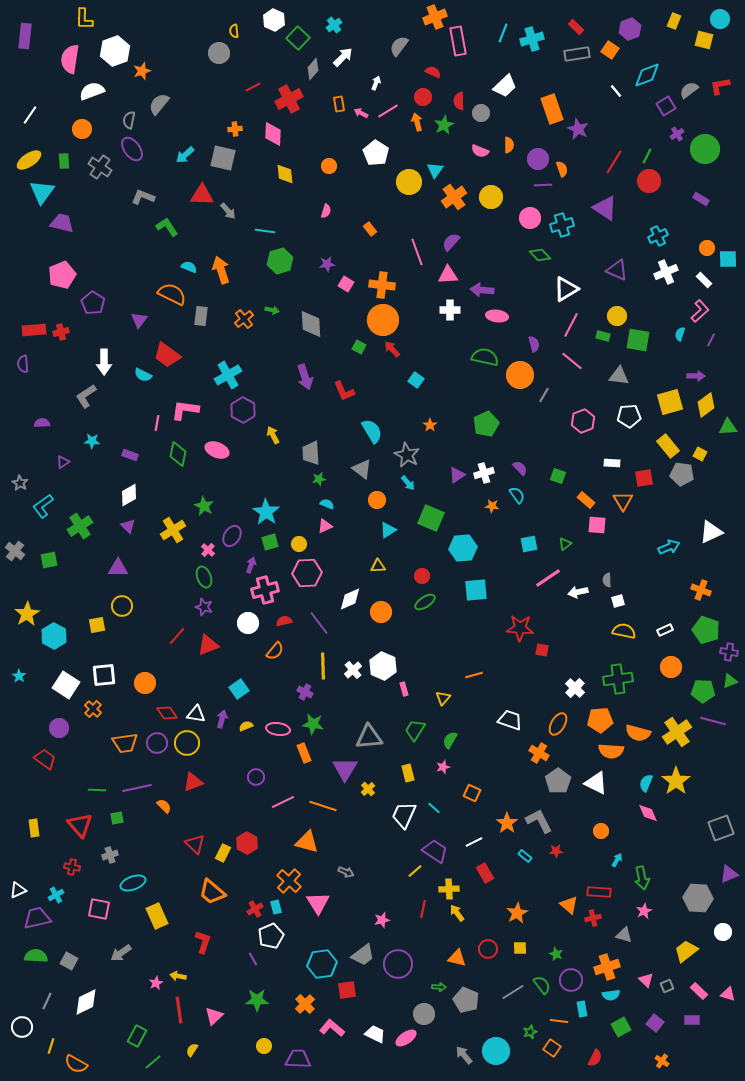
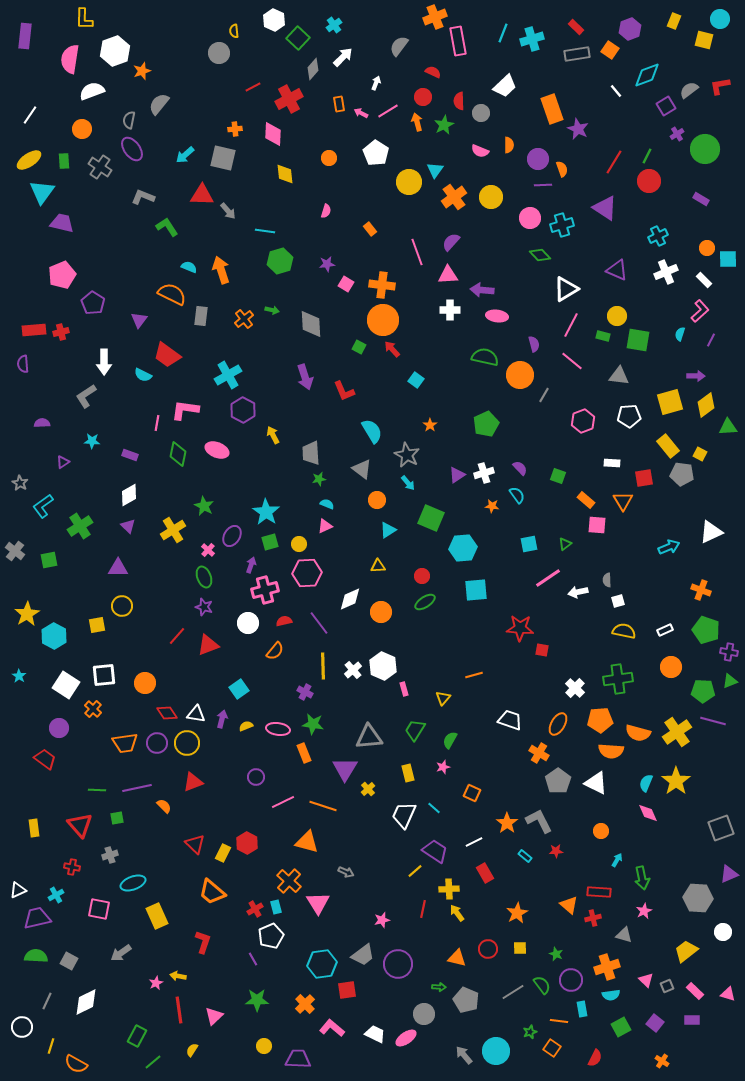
orange circle at (329, 166): moved 8 px up
pink rectangle at (699, 991): moved 4 px left
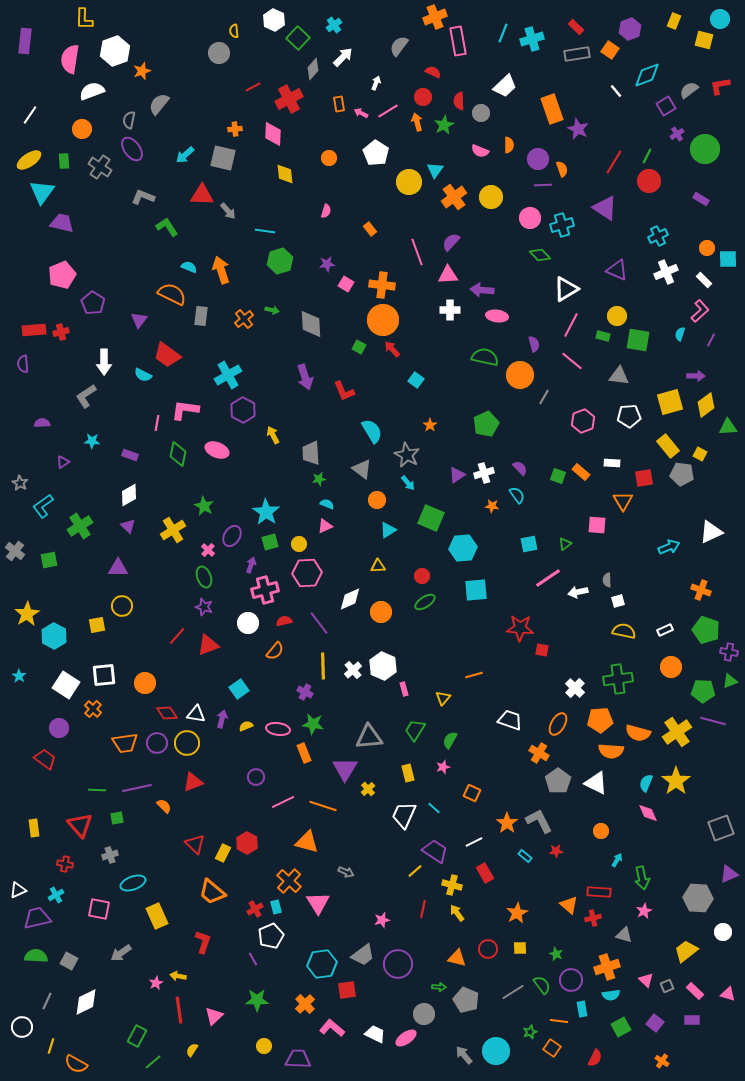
purple rectangle at (25, 36): moved 5 px down
gray line at (544, 395): moved 2 px down
orange rectangle at (586, 500): moved 5 px left, 28 px up
red cross at (72, 867): moved 7 px left, 3 px up
yellow cross at (449, 889): moved 3 px right, 4 px up; rotated 18 degrees clockwise
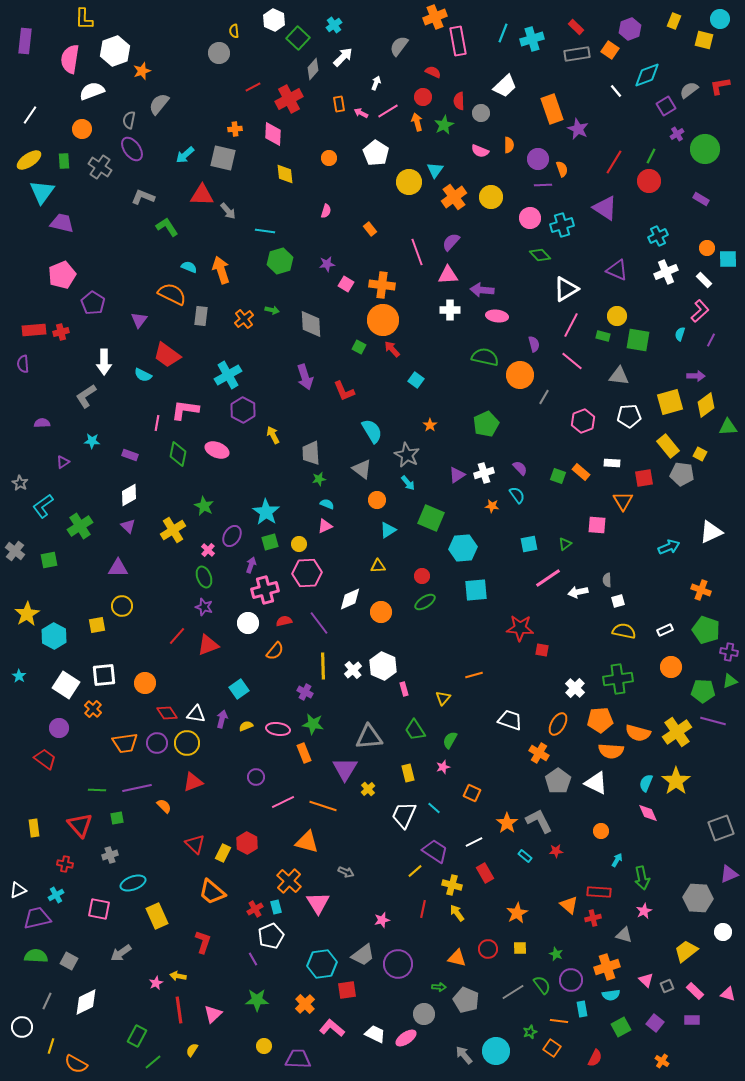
green line at (647, 156): moved 4 px right
green trapezoid at (415, 730): rotated 65 degrees counterclockwise
pink triangle at (214, 1016): moved 1 px left, 2 px up
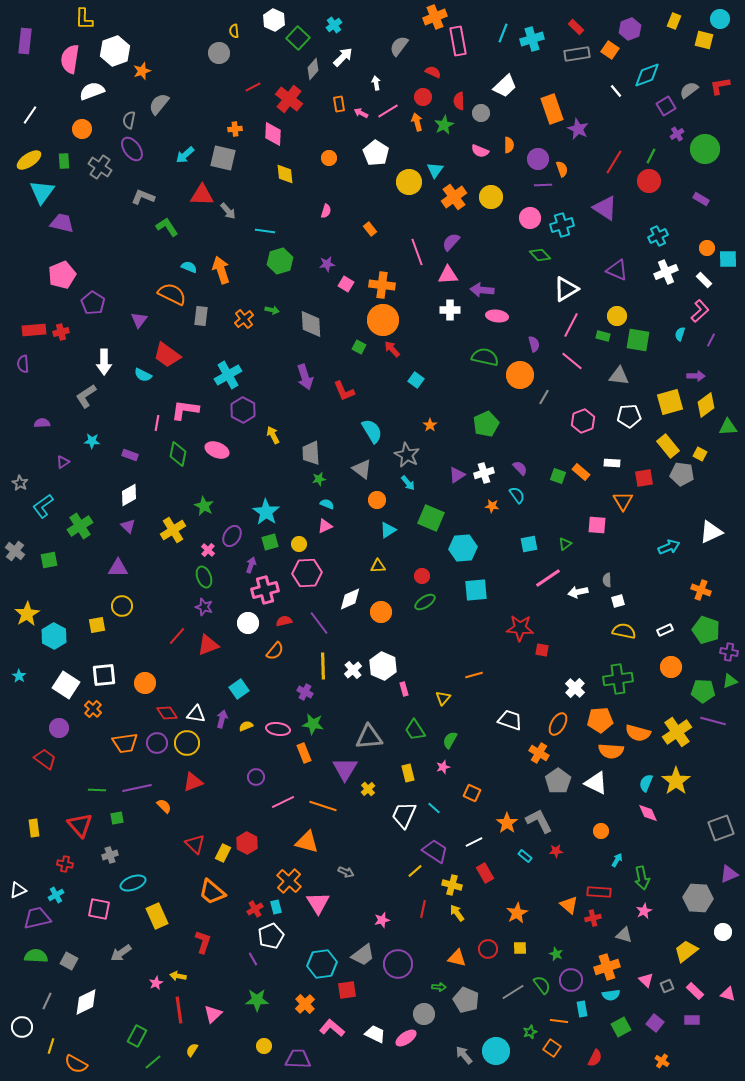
white arrow at (376, 83): rotated 32 degrees counterclockwise
red cross at (289, 99): rotated 24 degrees counterclockwise
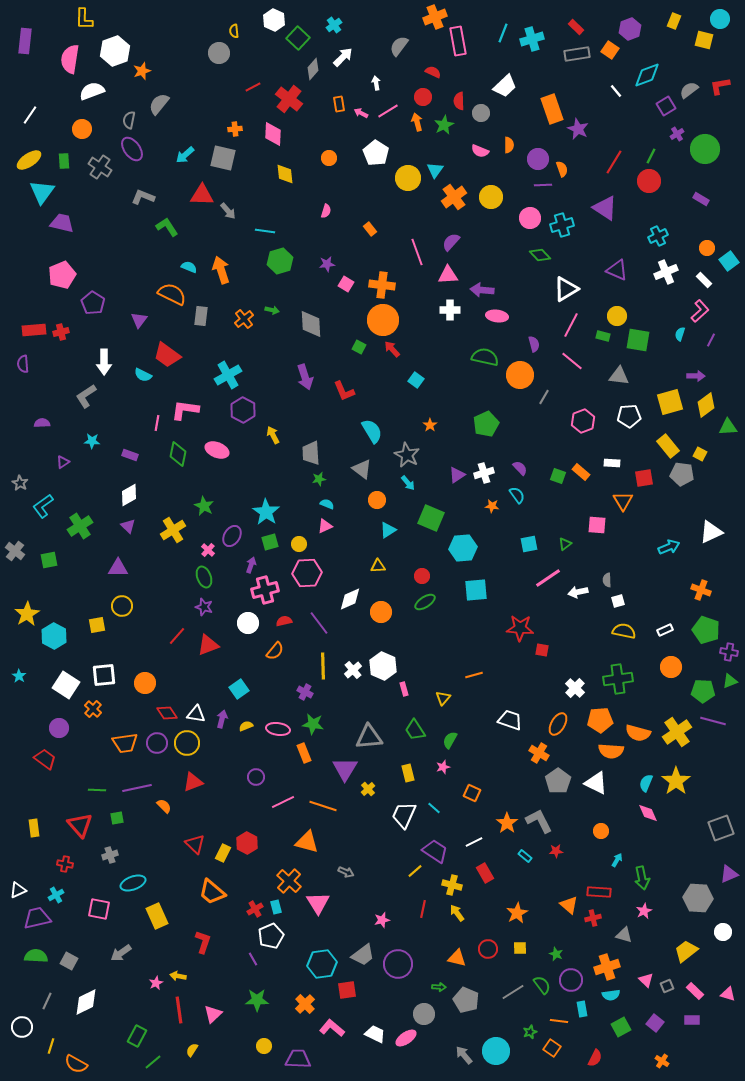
yellow circle at (409, 182): moved 1 px left, 4 px up
cyan square at (728, 259): moved 1 px right, 2 px down; rotated 36 degrees counterclockwise
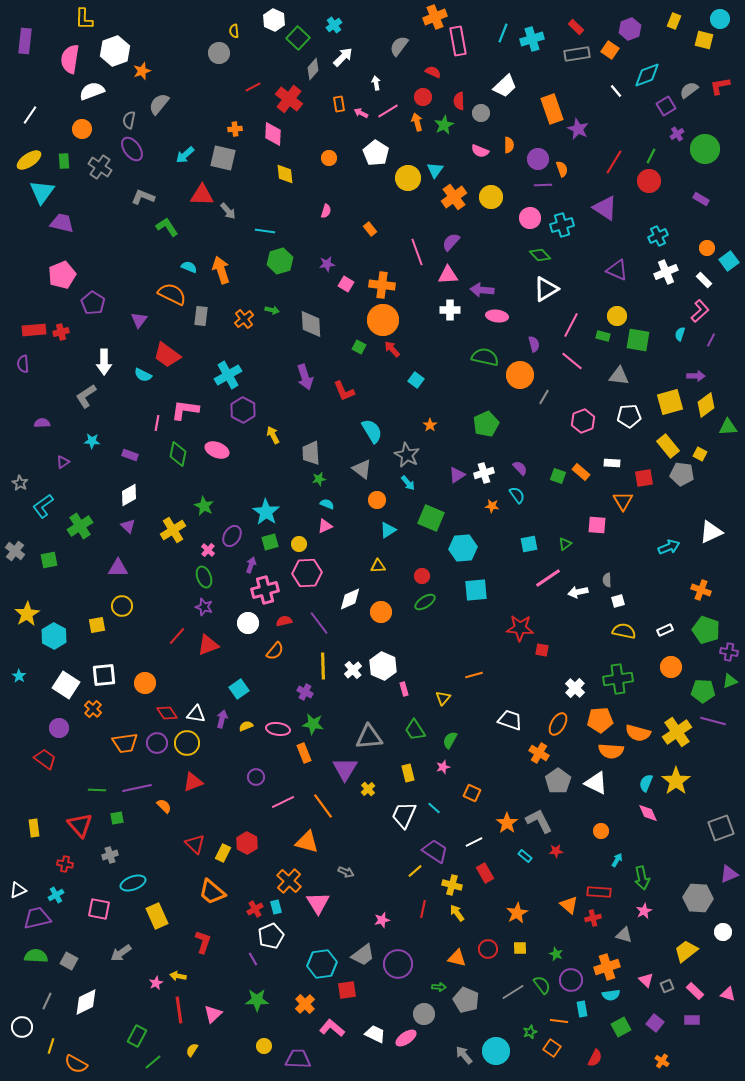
white triangle at (566, 289): moved 20 px left
orange line at (323, 806): rotated 36 degrees clockwise
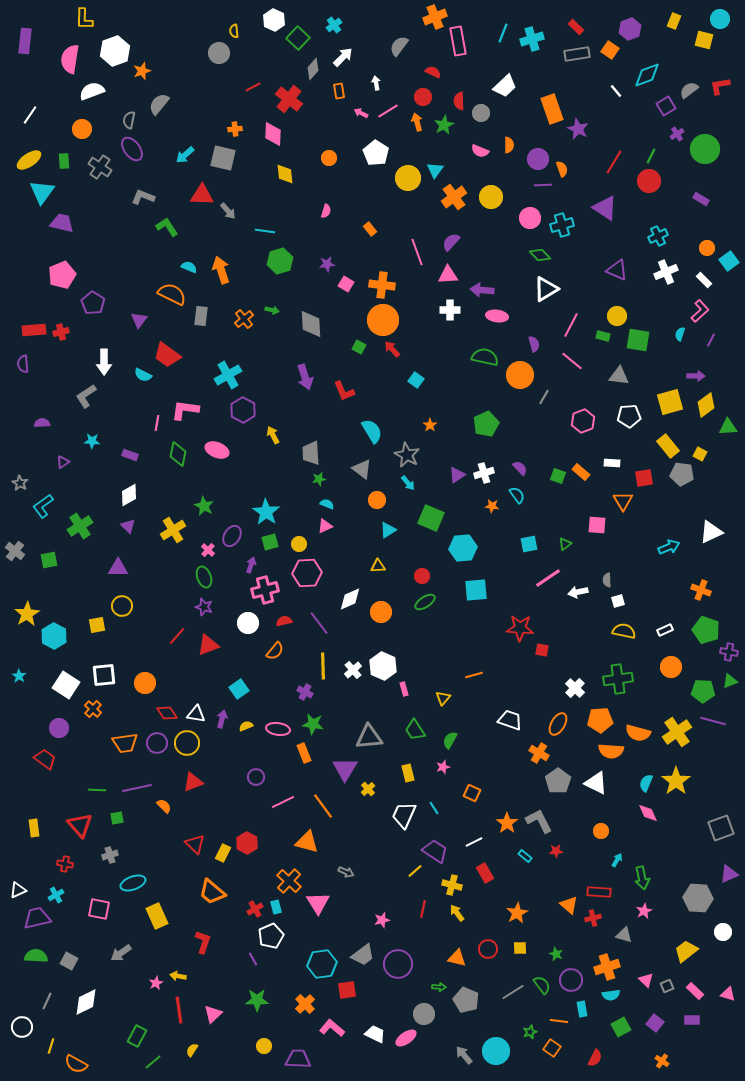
orange rectangle at (339, 104): moved 13 px up
cyan line at (434, 808): rotated 16 degrees clockwise
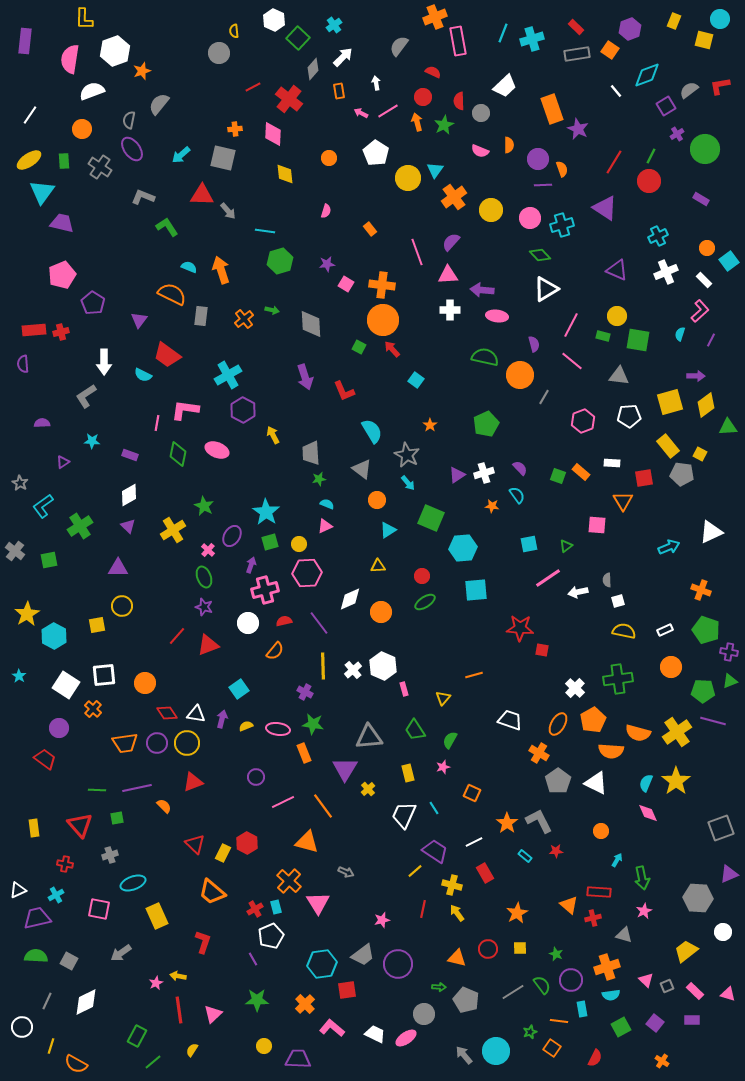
cyan arrow at (185, 155): moved 4 px left
yellow circle at (491, 197): moved 13 px down
green triangle at (565, 544): moved 1 px right, 2 px down
orange pentagon at (600, 720): moved 7 px left; rotated 25 degrees counterclockwise
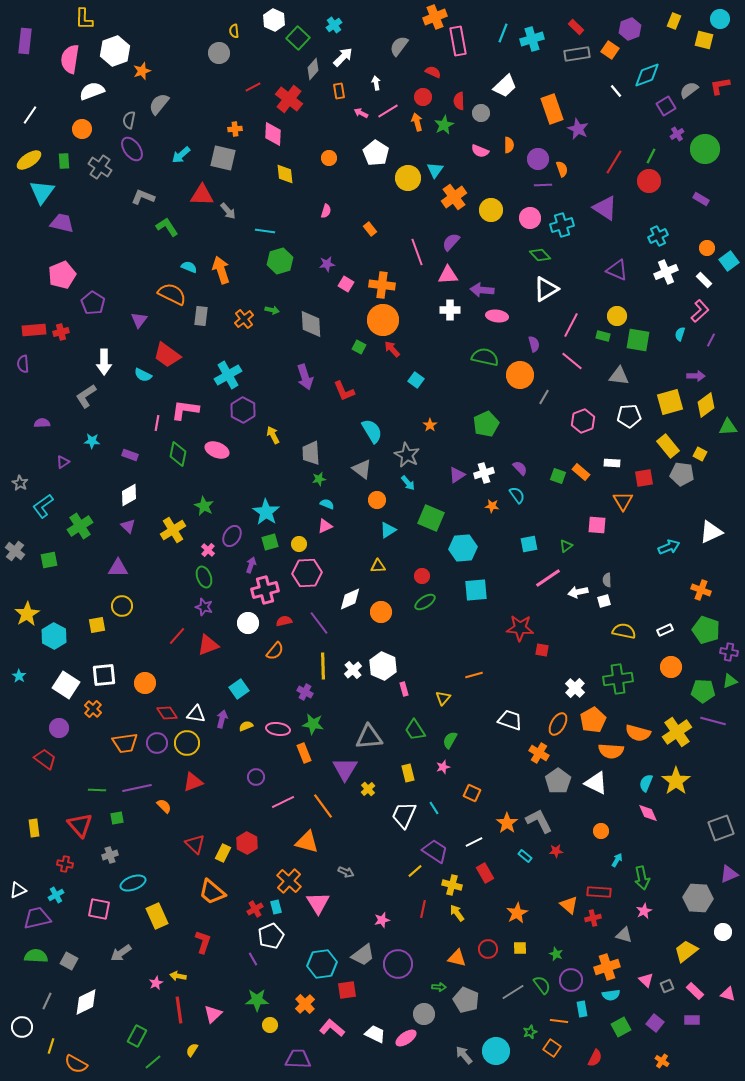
white square at (618, 601): moved 14 px left
yellow circle at (264, 1046): moved 6 px right, 21 px up
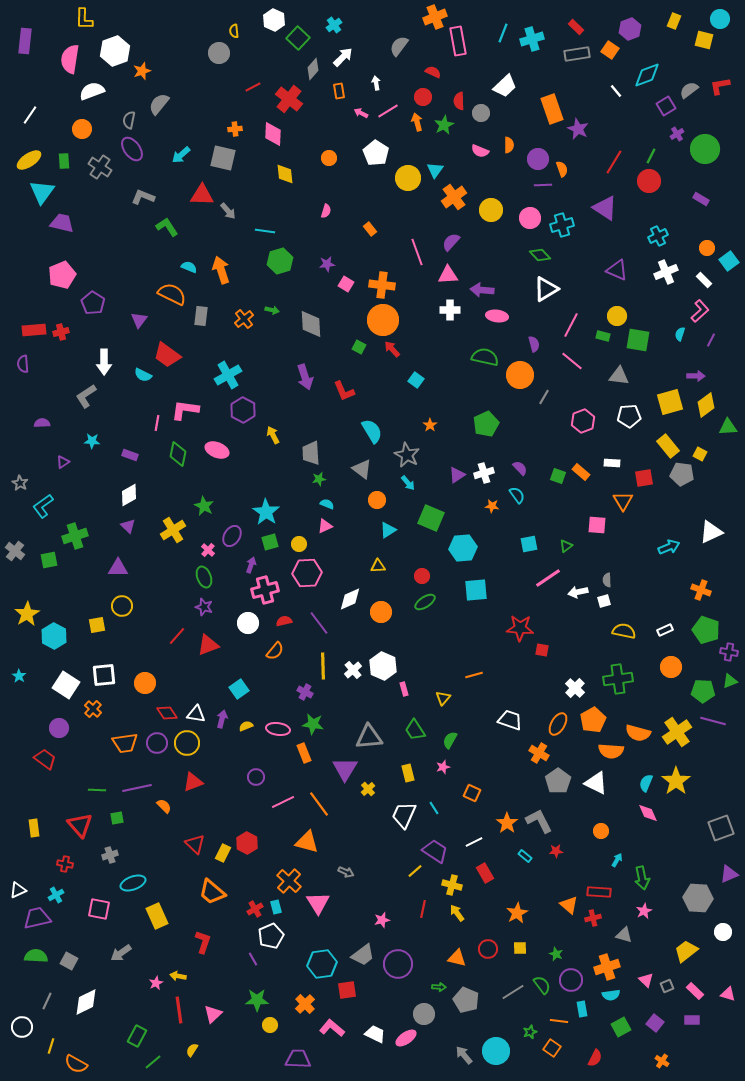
green cross at (80, 526): moved 5 px left, 10 px down; rotated 15 degrees clockwise
orange line at (323, 806): moved 4 px left, 2 px up
